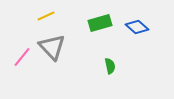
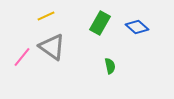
green rectangle: rotated 45 degrees counterclockwise
gray triangle: rotated 12 degrees counterclockwise
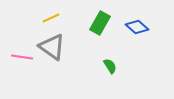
yellow line: moved 5 px right, 2 px down
pink line: rotated 60 degrees clockwise
green semicircle: rotated 21 degrees counterclockwise
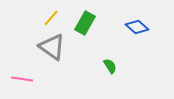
yellow line: rotated 24 degrees counterclockwise
green rectangle: moved 15 px left
pink line: moved 22 px down
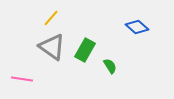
green rectangle: moved 27 px down
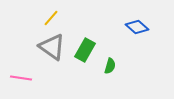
green semicircle: rotated 49 degrees clockwise
pink line: moved 1 px left, 1 px up
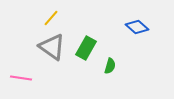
green rectangle: moved 1 px right, 2 px up
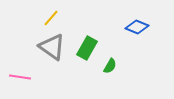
blue diamond: rotated 20 degrees counterclockwise
green rectangle: moved 1 px right
green semicircle: rotated 14 degrees clockwise
pink line: moved 1 px left, 1 px up
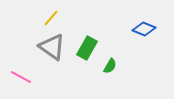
blue diamond: moved 7 px right, 2 px down
pink line: moved 1 px right; rotated 20 degrees clockwise
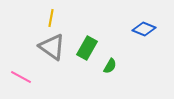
yellow line: rotated 30 degrees counterclockwise
